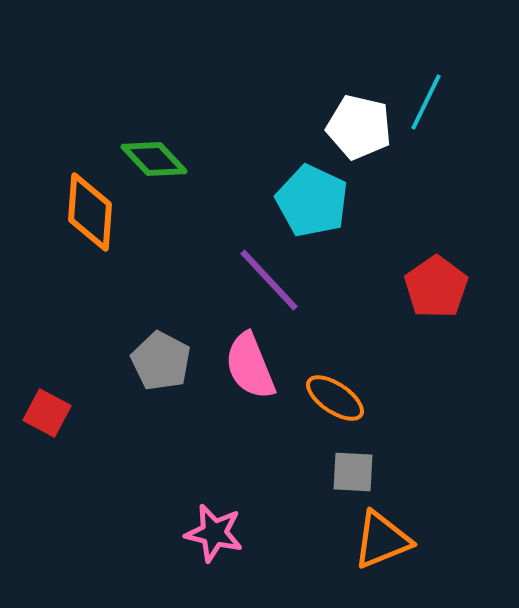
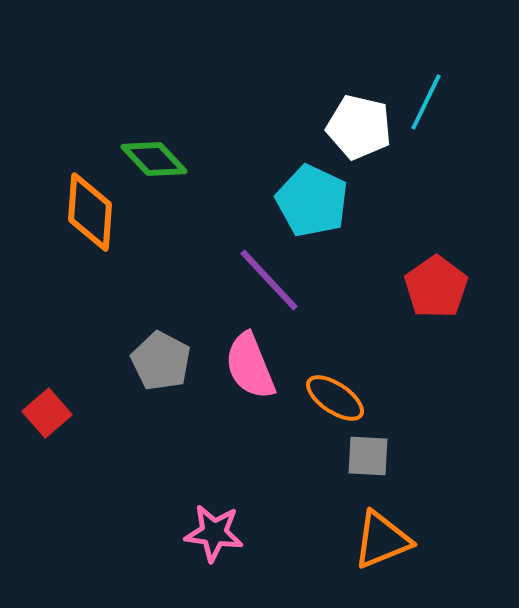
red square: rotated 21 degrees clockwise
gray square: moved 15 px right, 16 px up
pink star: rotated 6 degrees counterclockwise
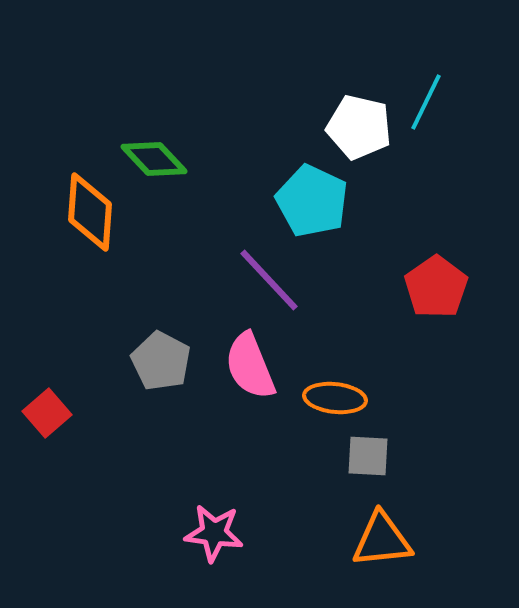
orange ellipse: rotated 28 degrees counterclockwise
orange triangle: rotated 16 degrees clockwise
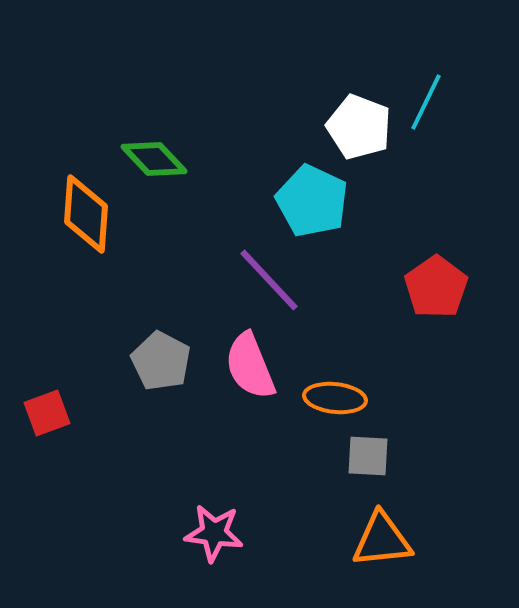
white pentagon: rotated 8 degrees clockwise
orange diamond: moved 4 px left, 2 px down
red square: rotated 21 degrees clockwise
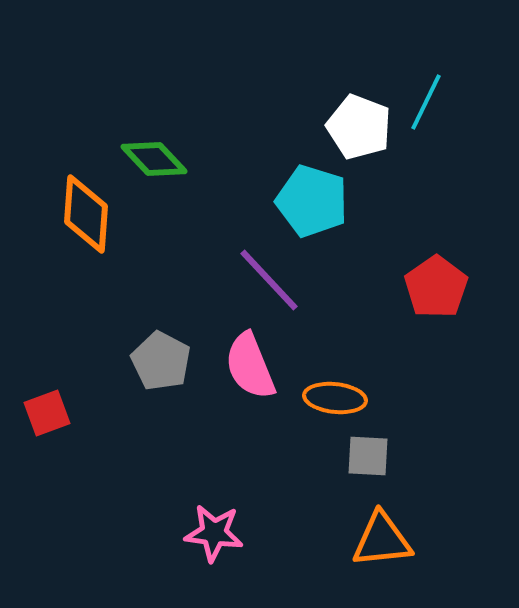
cyan pentagon: rotated 8 degrees counterclockwise
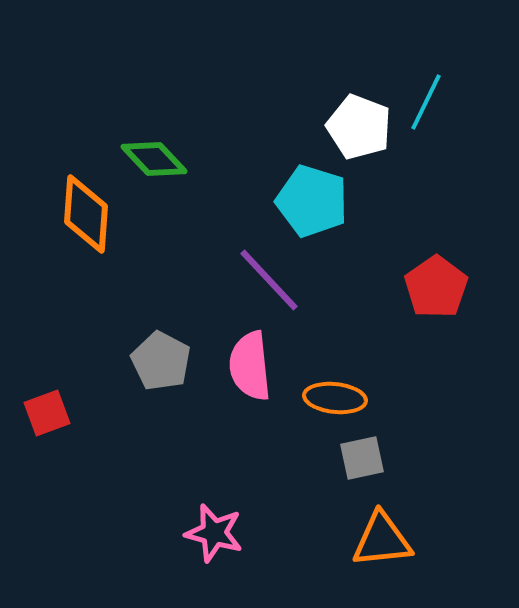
pink semicircle: rotated 16 degrees clockwise
gray square: moved 6 px left, 2 px down; rotated 15 degrees counterclockwise
pink star: rotated 8 degrees clockwise
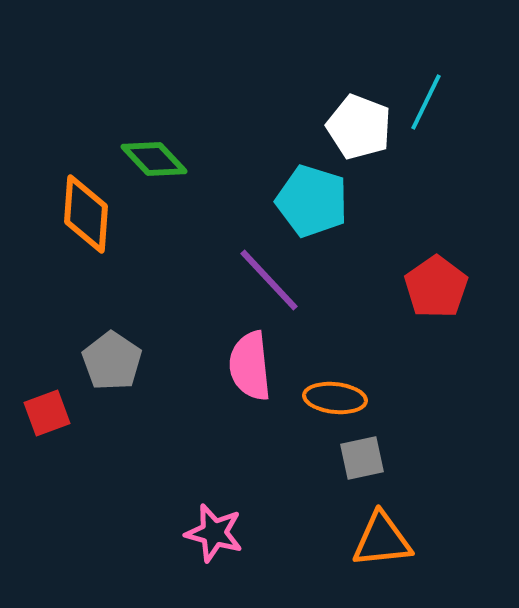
gray pentagon: moved 49 px left; rotated 6 degrees clockwise
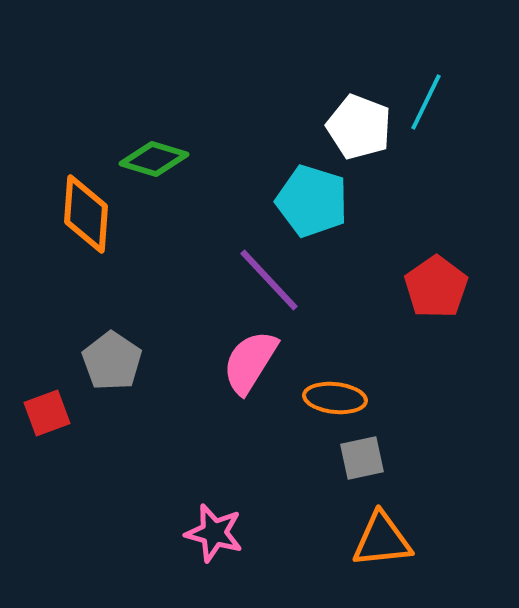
green diamond: rotated 30 degrees counterclockwise
pink semicircle: moved 4 px up; rotated 38 degrees clockwise
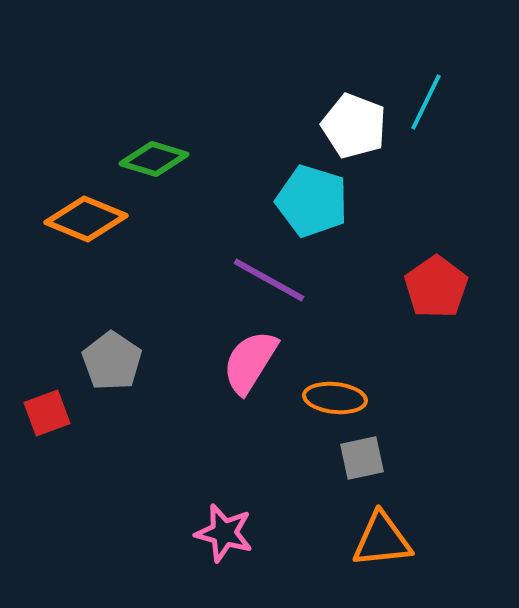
white pentagon: moved 5 px left, 1 px up
orange diamond: moved 5 px down; rotated 72 degrees counterclockwise
purple line: rotated 18 degrees counterclockwise
pink star: moved 10 px right
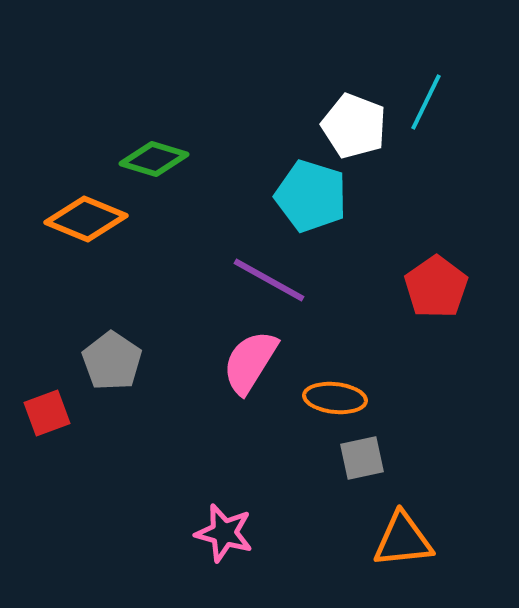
cyan pentagon: moved 1 px left, 5 px up
orange triangle: moved 21 px right
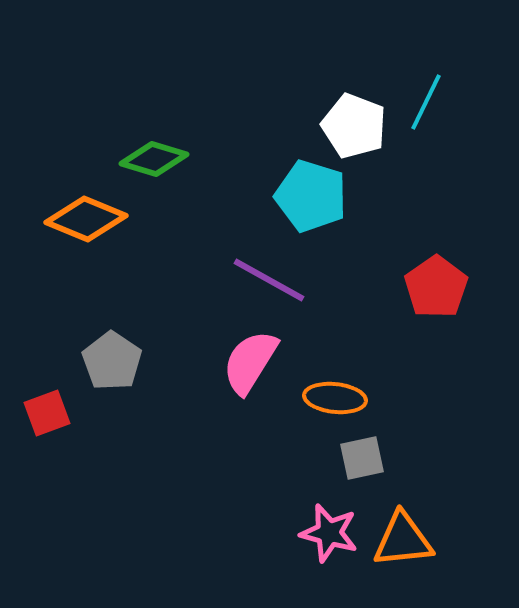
pink star: moved 105 px right
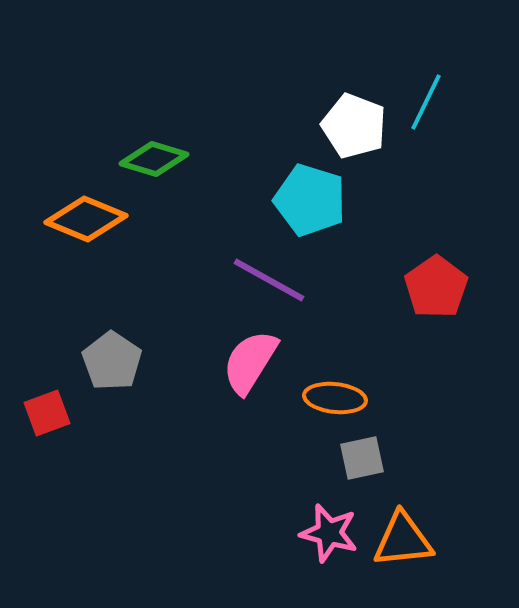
cyan pentagon: moved 1 px left, 4 px down
